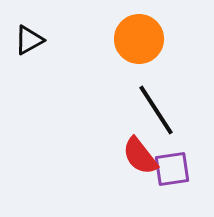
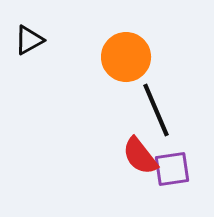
orange circle: moved 13 px left, 18 px down
black line: rotated 10 degrees clockwise
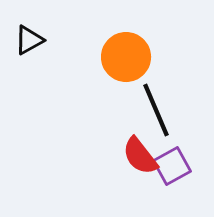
purple square: moved 3 px up; rotated 21 degrees counterclockwise
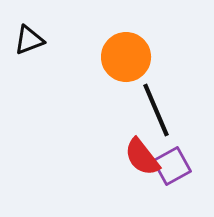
black triangle: rotated 8 degrees clockwise
red semicircle: moved 2 px right, 1 px down
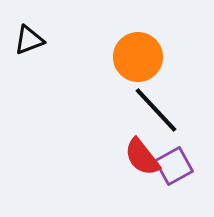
orange circle: moved 12 px right
black line: rotated 20 degrees counterclockwise
purple square: moved 2 px right
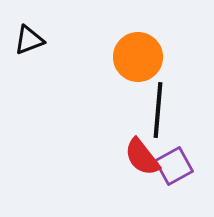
black line: moved 2 px right; rotated 48 degrees clockwise
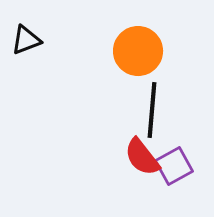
black triangle: moved 3 px left
orange circle: moved 6 px up
black line: moved 6 px left
